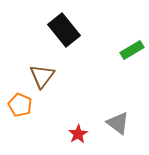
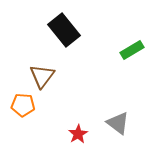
orange pentagon: moved 3 px right; rotated 20 degrees counterclockwise
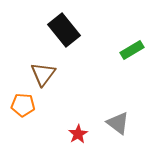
brown triangle: moved 1 px right, 2 px up
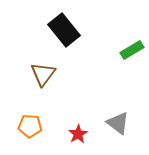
orange pentagon: moved 7 px right, 21 px down
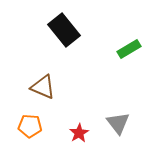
green rectangle: moved 3 px left, 1 px up
brown triangle: moved 13 px down; rotated 44 degrees counterclockwise
gray triangle: rotated 15 degrees clockwise
red star: moved 1 px right, 1 px up
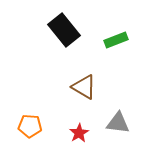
green rectangle: moved 13 px left, 9 px up; rotated 10 degrees clockwise
brown triangle: moved 41 px right; rotated 8 degrees clockwise
gray triangle: rotated 45 degrees counterclockwise
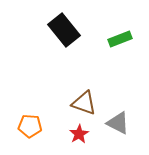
green rectangle: moved 4 px right, 1 px up
brown triangle: moved 16 px down; rotated 12 degrees counterclockwise
gray triangle: rotated 20 degrees clockwise
red star: moved 1 px down
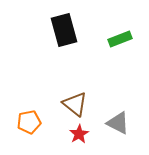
black rectangle: rotated 24 degrees clockwise
brown triangle: moved 9 px left, 1 px down; rotated 20 degrees clockwise
orange pentagon: moved 1 px left, 4 px up; rotated 15 degrees counterclockwise
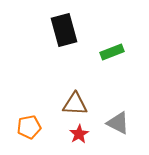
green rectangle: moved 8 px left, 13 px down
brown triangle: rotated 36 degrees counterclockwise
orange pentagon: moved 5 px down
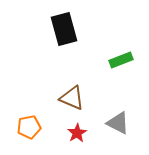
black rectangle: moved 1 px up
green rectangle: moved 9 px right, 8 px down
brown triangle: moved 3 px left, 6 px up; rotated 20 degrees clockwise
red star: moved 2 px left, 1 px up
